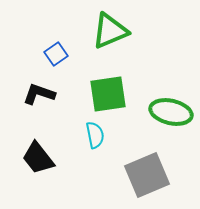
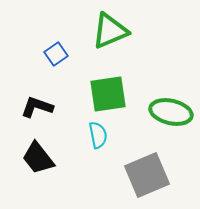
black L-shape: moved 2 px left, 13 px down
cyan semicircle: moved 3 px right
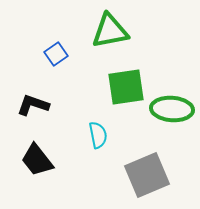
green triangle: rotated 12 degrees clockwise
green square: moved 18 px right, 7 px up
black L-shape: moved 4 px left, 2 px up
green ellipse: moved 1 px right, 3 px up; rotated 9 degrees counterclockwise
black trapezoid: moved 1 px left, 2 px down
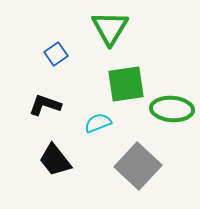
green triangle: moved 3 px up; rotated 48 degrees counterclockwise
green square: moved 3 px up
black L-shape: moved 12 px right
cyan semicircle: moved 12 px up; rotated 100 degrees counterclockwise
black trapezoid: moved 18 px right
gray square: moved 9 px left, 9 px up; rotated 24 degrees counterclockwise
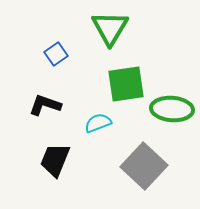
black trapezoid: rotated 60 degrees clockwise
gray square: moved 6 px right
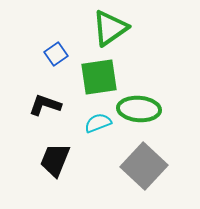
green triangle: rotated 24 degrees clockwise
green square: moved 27 px left, 7 px up
green ellipse: moved 33 px left
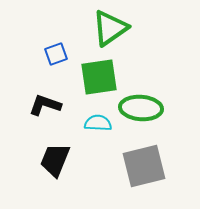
blue square: rotated 15 degrees clockwise
green ellipse: moved 2 px right, 1 px up
cyan semicircle: rotated 24 degrees clockwise
gray square: rotated 33 degrees clockwise
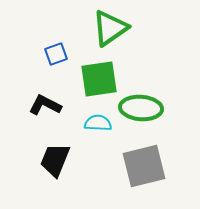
green square: moved 2 px down
black L-shape: rotated 8 degrees clockwise
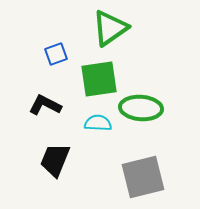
gray square: moved 1 px left, 11 px down
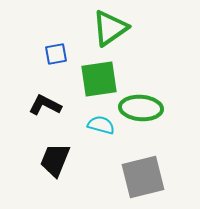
blue square: rotated 10 degrees clockwise
cyan semicircle: moved 3 px right, 2 px down; rotated 12 degrees clockwise
